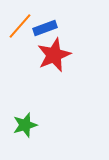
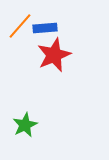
blue rectangle: rotated 15 degrees clockwise
green star: rotated 10 degrees counterclockwise
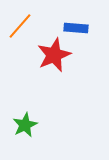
blue rectangle: moved 31 px right; rotated 10 degrees clockwise
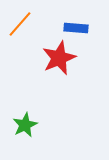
orange line: moved 2 px up
red star: moved 5 px right, 3 px down
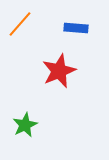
red star: moved 13 px down
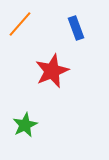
blue rectangle: rotated 65 degrees clockwise
red star: moved 7 px left
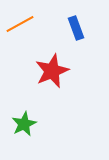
orange line: rotated 20 degrees clockwise
green star: moved 1 px left, 1 px up
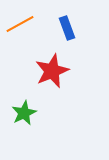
blue rectangle: moved 9 px left
green star: moved 11 px up
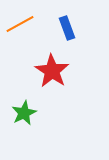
red star: rotated 16 degrees counterclockwise
